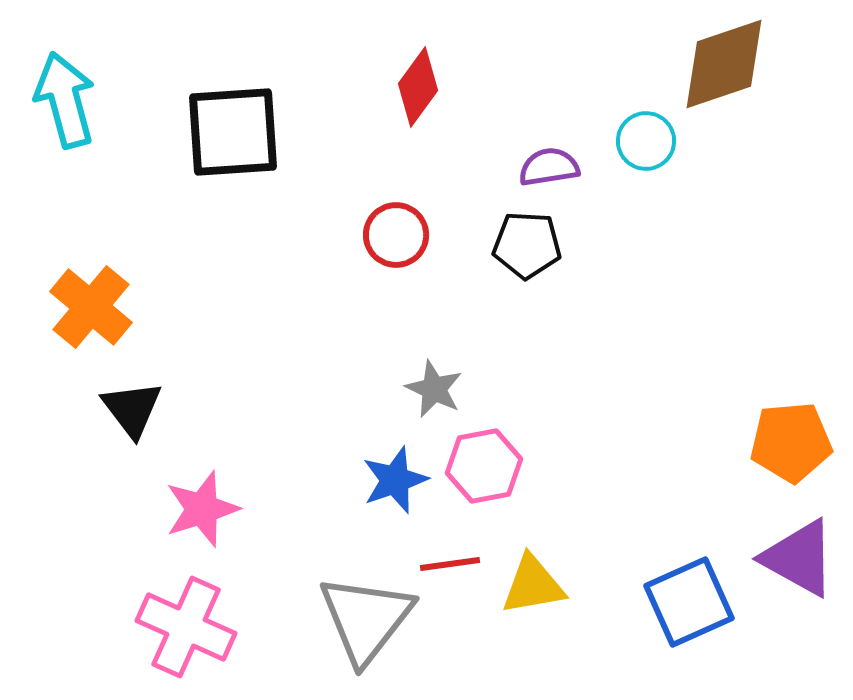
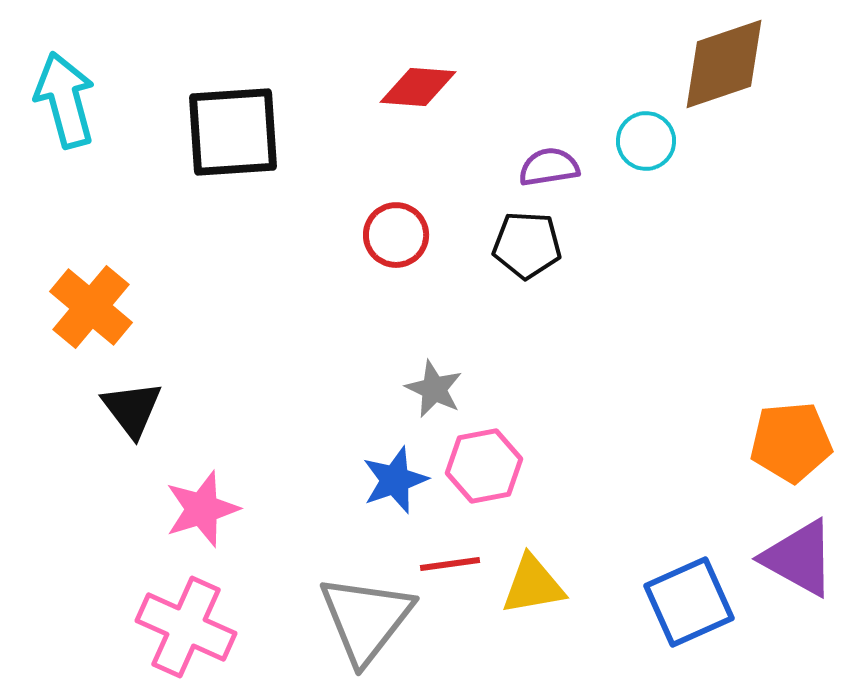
red diamond: rotated 58 degrees clockwise
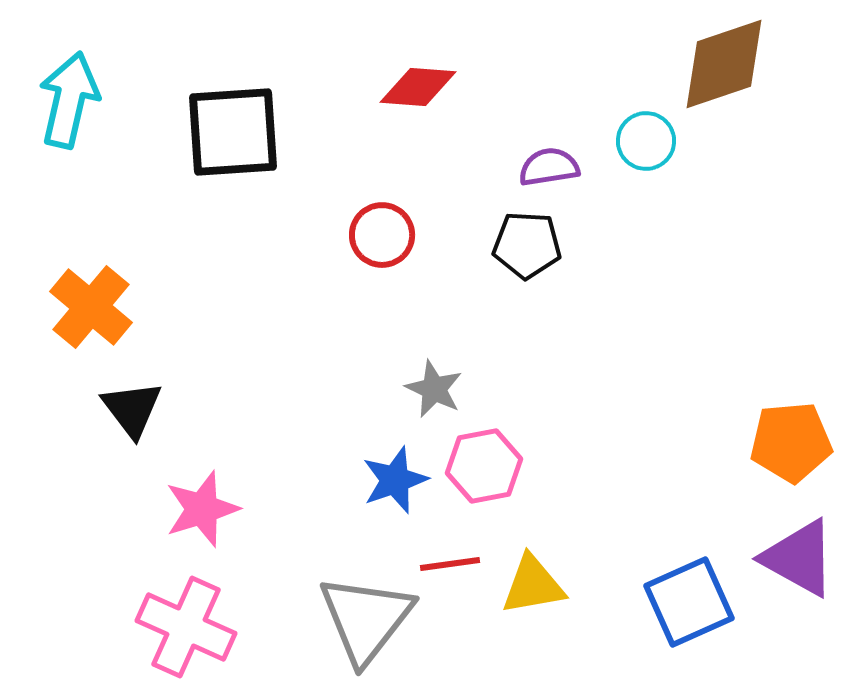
cyan arrow: moved 4 px right; rotated 28 degrees clockwise
red circle: moved 14 px left
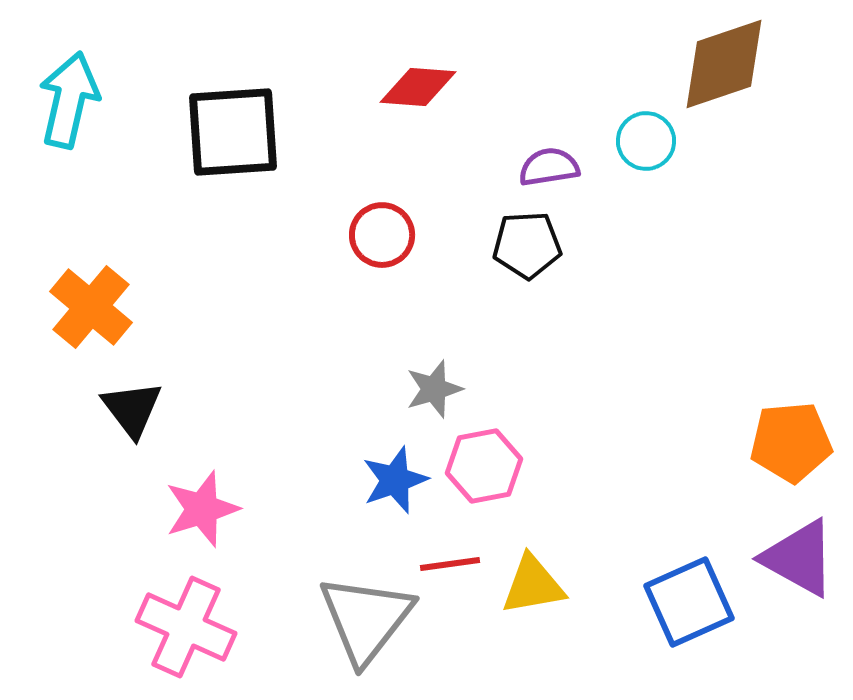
black pentagon: rotated 6 degrees counterclockwise
gray star: rotated 30 degrees clockwise
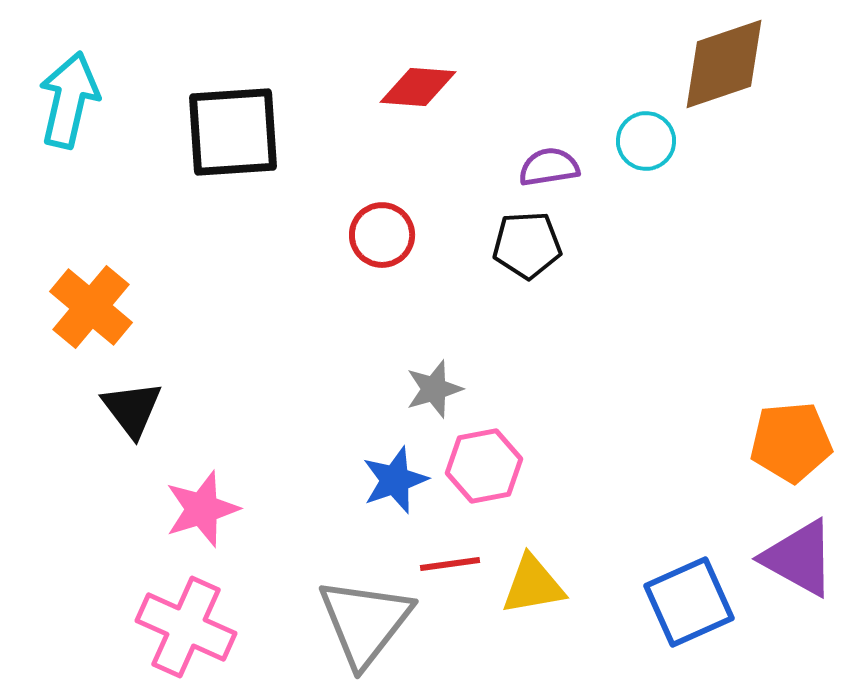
gray triangle: moved 1 px left, 3 px down
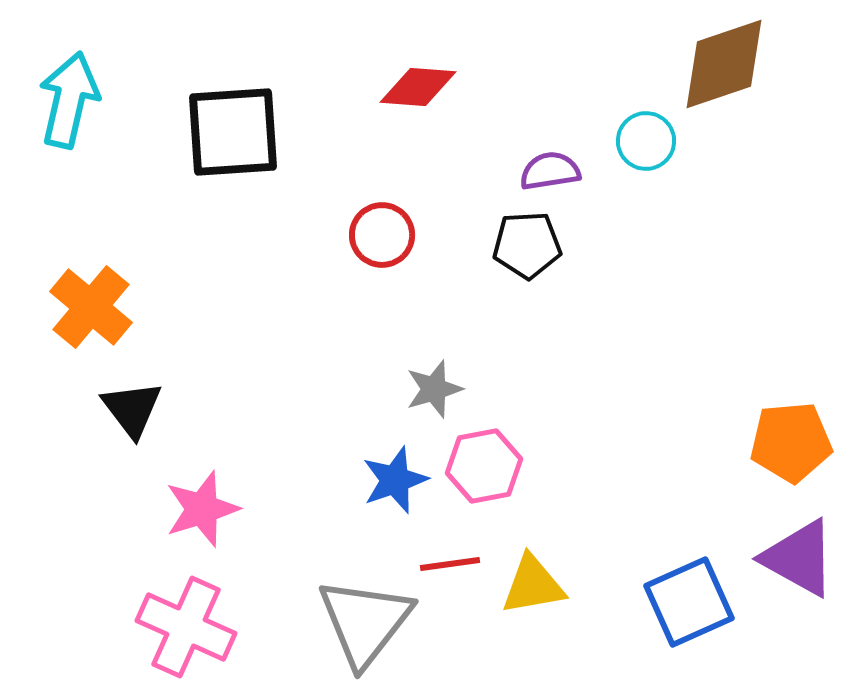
purple semicircle: moved 1 px right, 4 px down
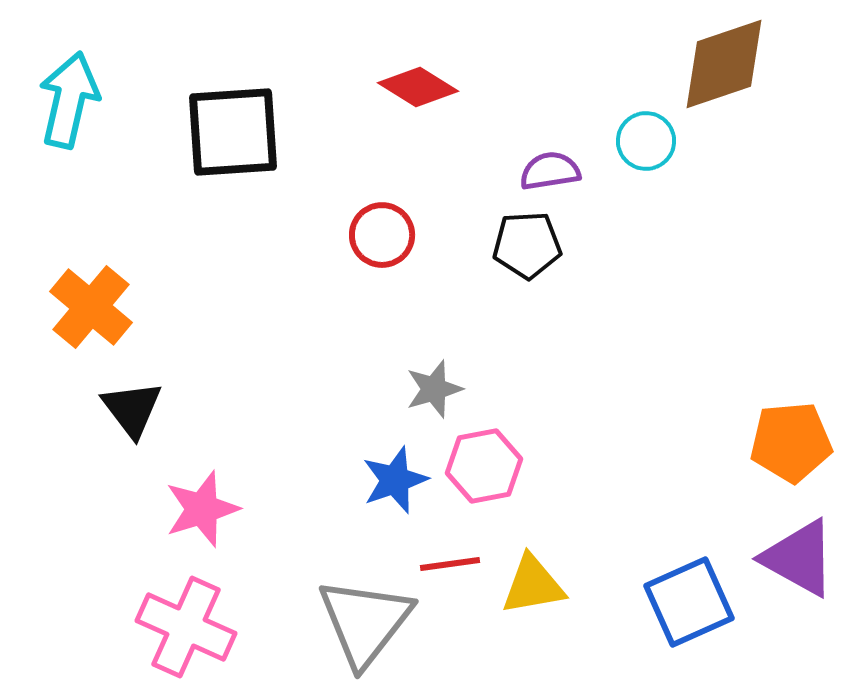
red diamond: rotated 28 degrees clockwise
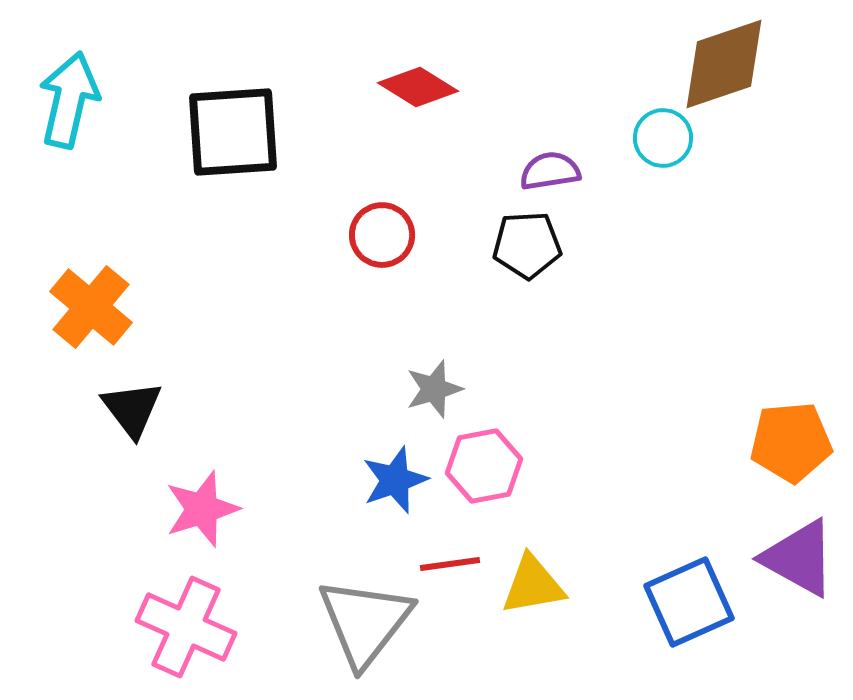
cyan circle: moved 17 px right, 3 px up
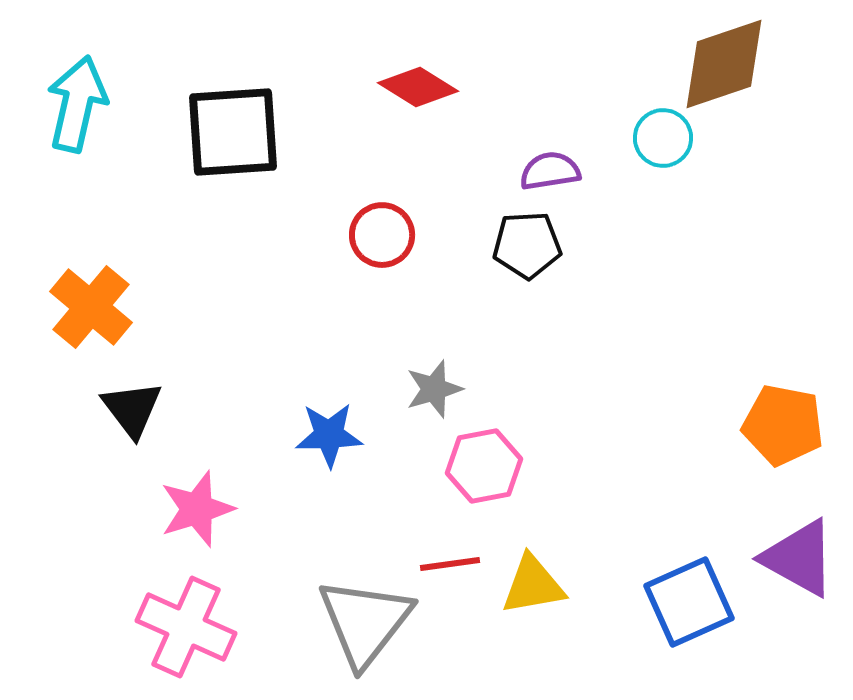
cyan arrow: moved 8 px right, 4 px down
orange pentagon: moved 8 px left, 17 px up; rotated 16 degrees clockwise
blue star: moved 66 px left, 45 px up; rotated 18 degrees clockwise
pink star: moved 5 px left
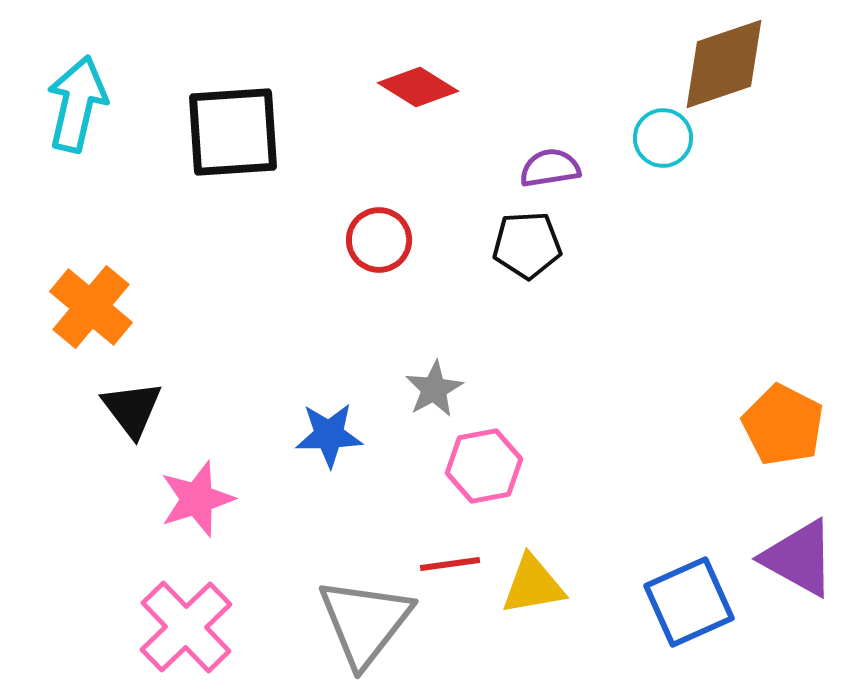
purple semicircle: moved 3 px up
red circle: moved 3 px left, 5 px down
gray star: rotated 12 degrees counterclockwise
orange pentagon: rotated 16 degrees clockwise
pink star: moved 10 px up
pink cross: rotated 22 degrees clockwise
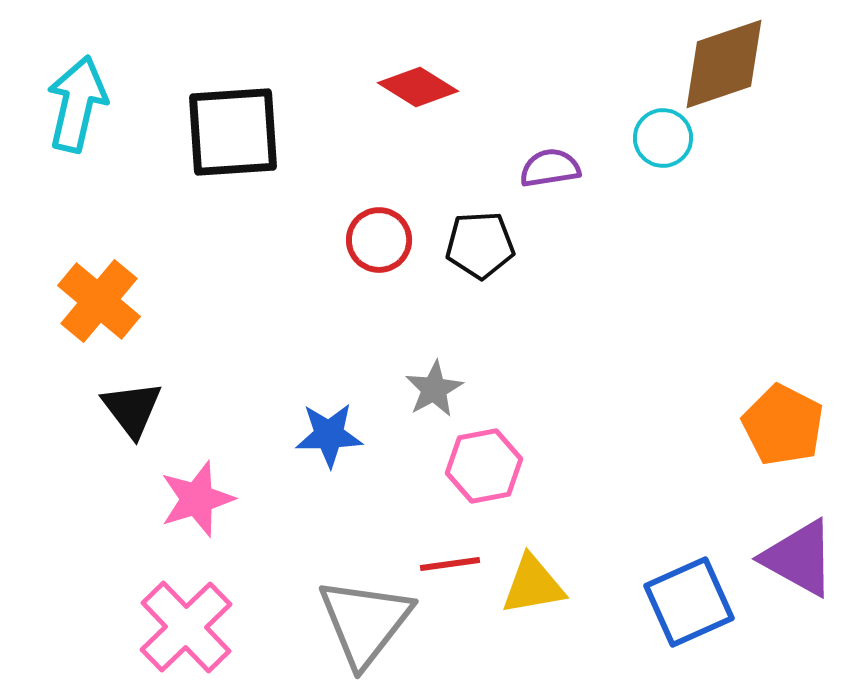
black pentagon: moved 47 px left
orange cross: moved 8 px right, 6 px up
